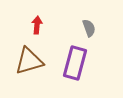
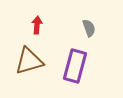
purple rectangle: moved 3 px down
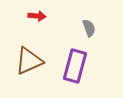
red arrow: moved 9 px up; rotated 90 degrees clockwise
brown triangle: rotated 8 degrees counterclockwise
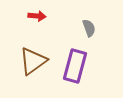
brown triangle: moved 4 px right; rotated 12 degrees counterclockwise
